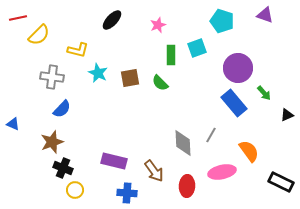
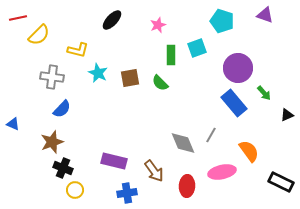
gray diamond: rotated 20 degrees counterclockwise
blue cross: rotated 12 degrees counterclockwise
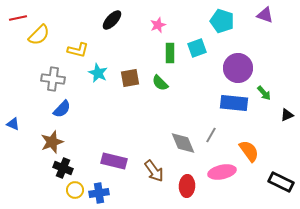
green rectangle: moved 1 px left, 2 px up
gray cross: moved 1 px right, 2 px down
blue rectangle: rotated 44 degrees counterclockwise
blue cross: moved 28 px left
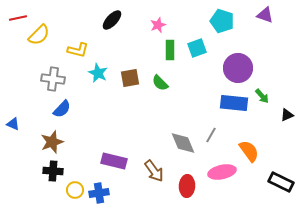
green rectangle: moved 3 px up
green arrow: moved 2 px left, 3 px down
black cross: moved 10 px left, 3 px down; rotated 18 degrees counterclockwise
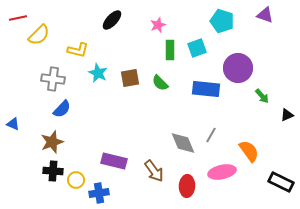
blue rectangle: moved 28 px left, 14 px up
yellow circle: moved 1 px right, 10 px up
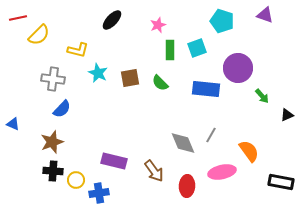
black rectangle: rotated 15 degrees counterclockwise
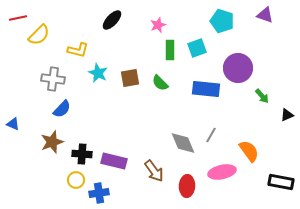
black cross: moved 29 px right, 17 px up
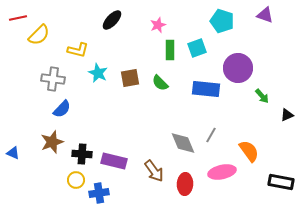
blue triangle: moved 29 px down
red ellipse: moved 2 px left, 2 px up
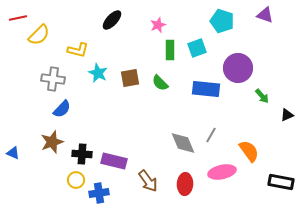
brown arrow: moved 6 px left, 10 px down
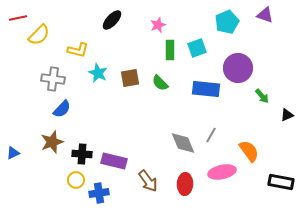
cyan pentagon: moved 5 px right, 1 px down; rotated 30 degrees clockwise
blue triangle: rotated 48 degrees counterclockwise
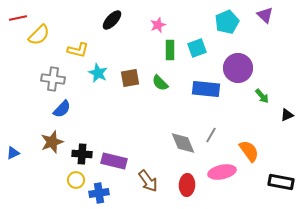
purple triangle: rotated 24 degrees clockwise
red ellipse: moved 2 px right, 1 px down
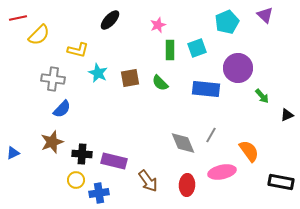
black ellipse: moved 2 px left
